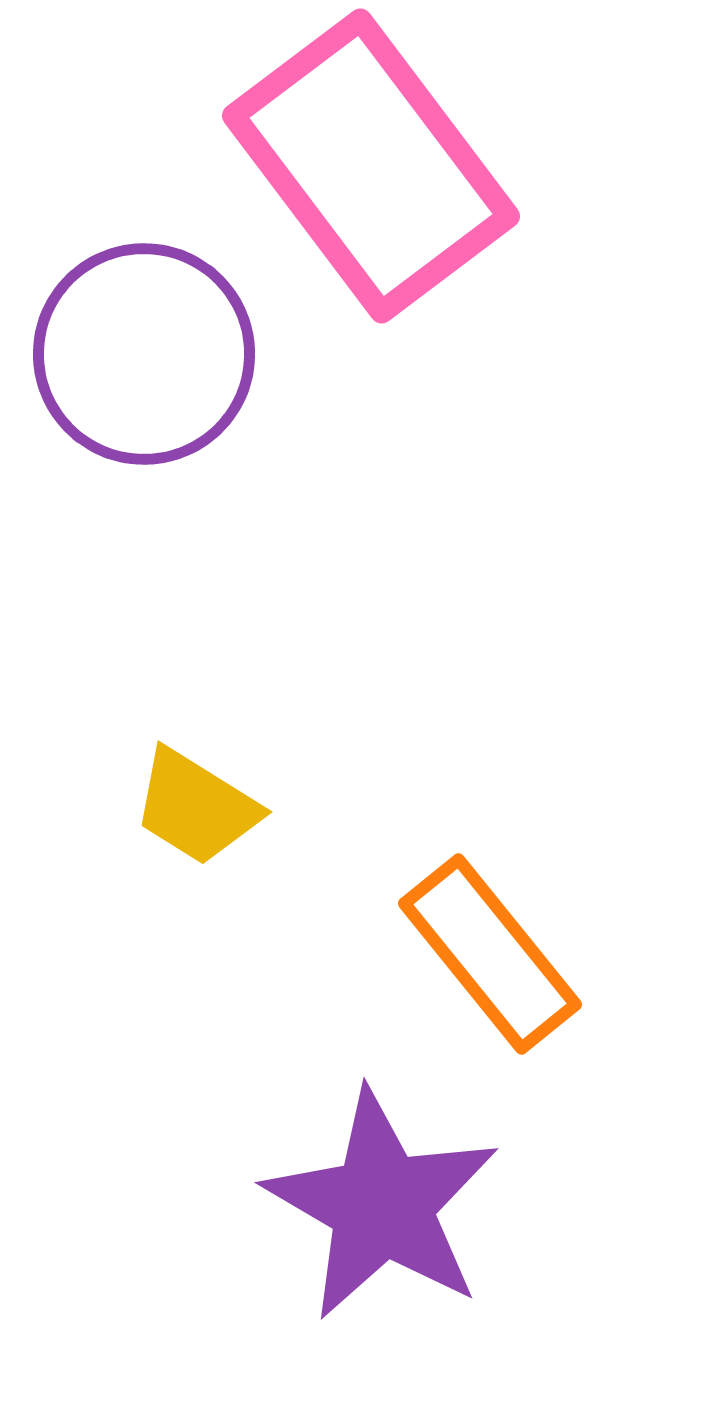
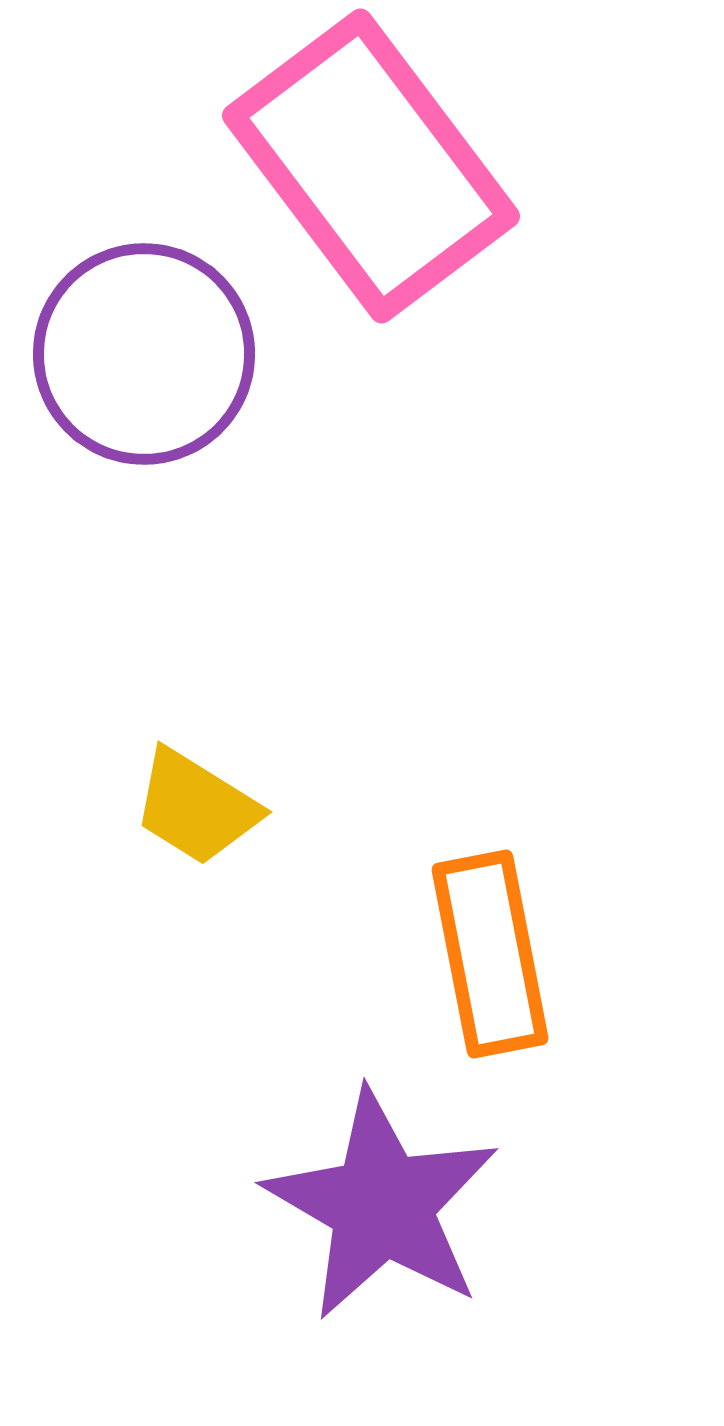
orange rectangle: rotated 28 degrees clockwise
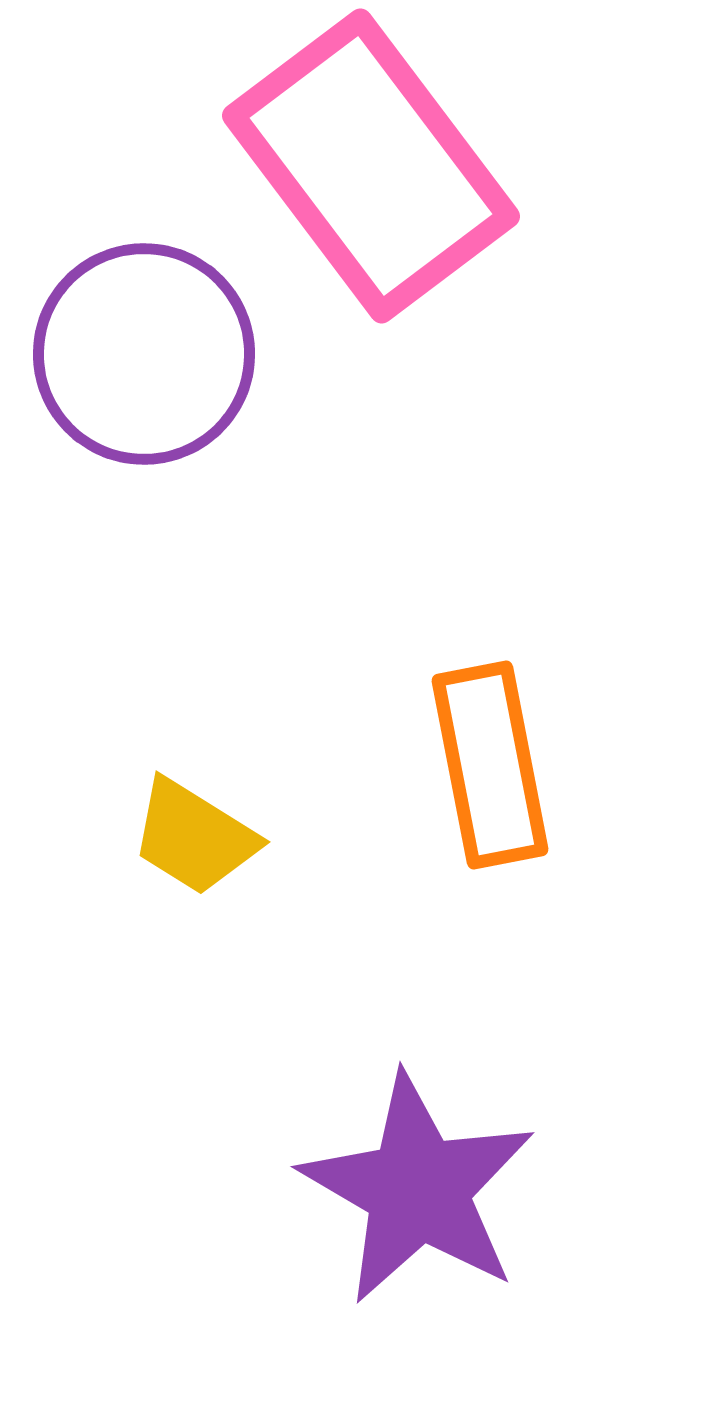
yellow trapezoid: moved 2 px left, 30 px down
orange rectangle: moved 189 px up
purple star: moved 36 px right, 16 px up
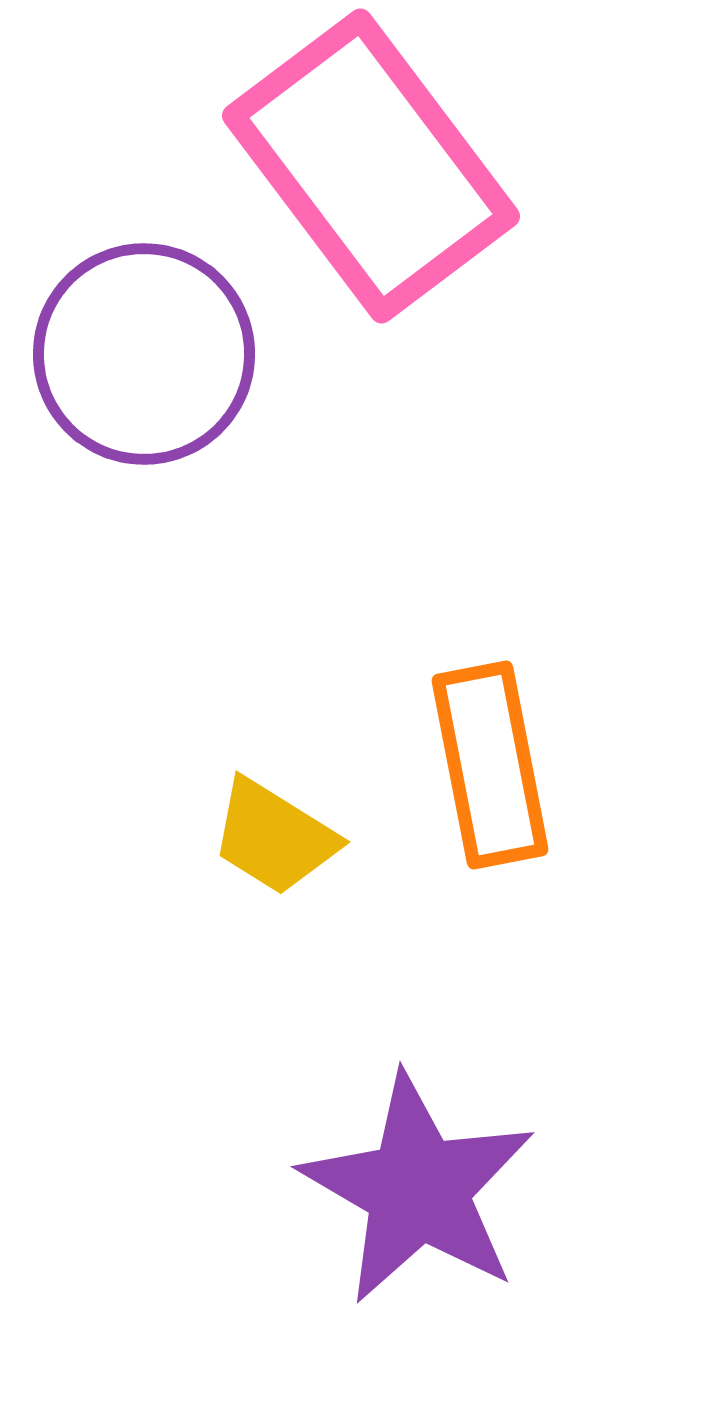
yellow trapezoid: moved 80 px right
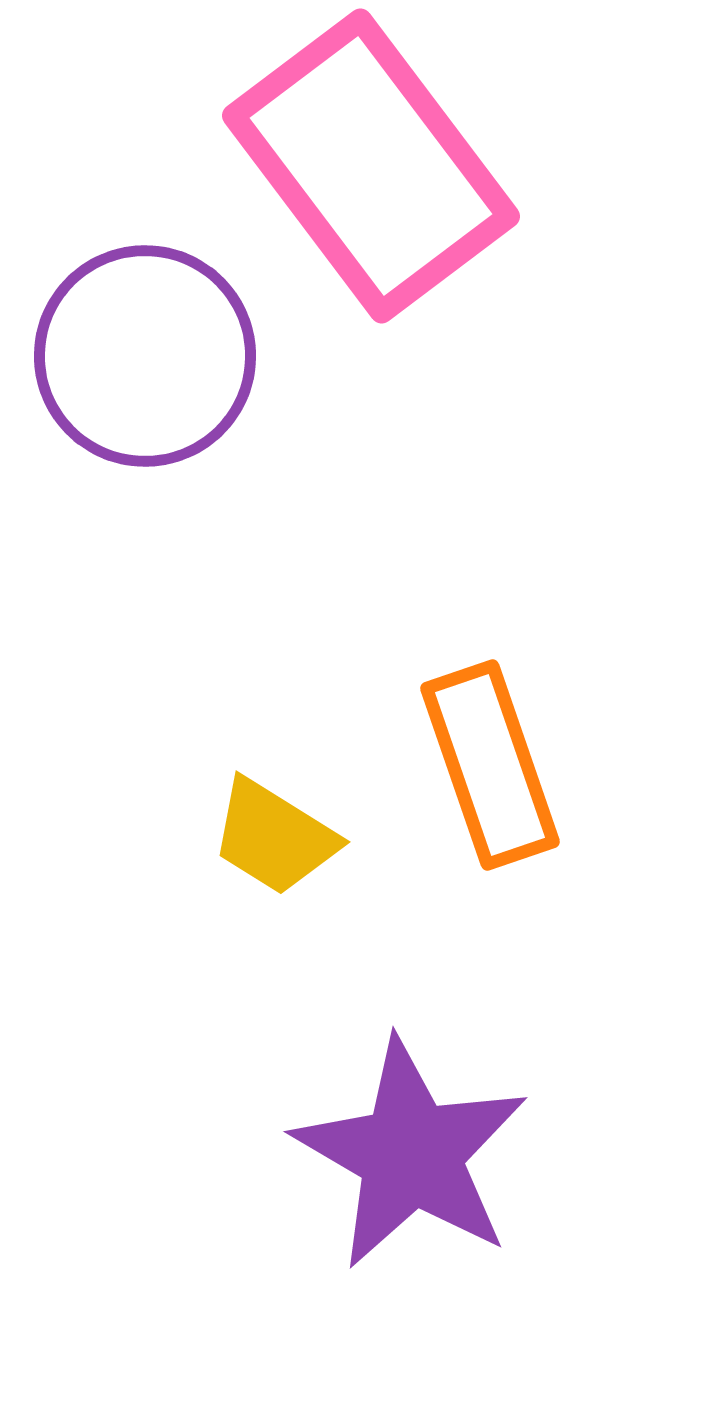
purple circle: moved 1 px right, 2 px down
orange rectangle: rotated 8 degrees counterclockwise
purple star: moved 7 px left, 35 px up
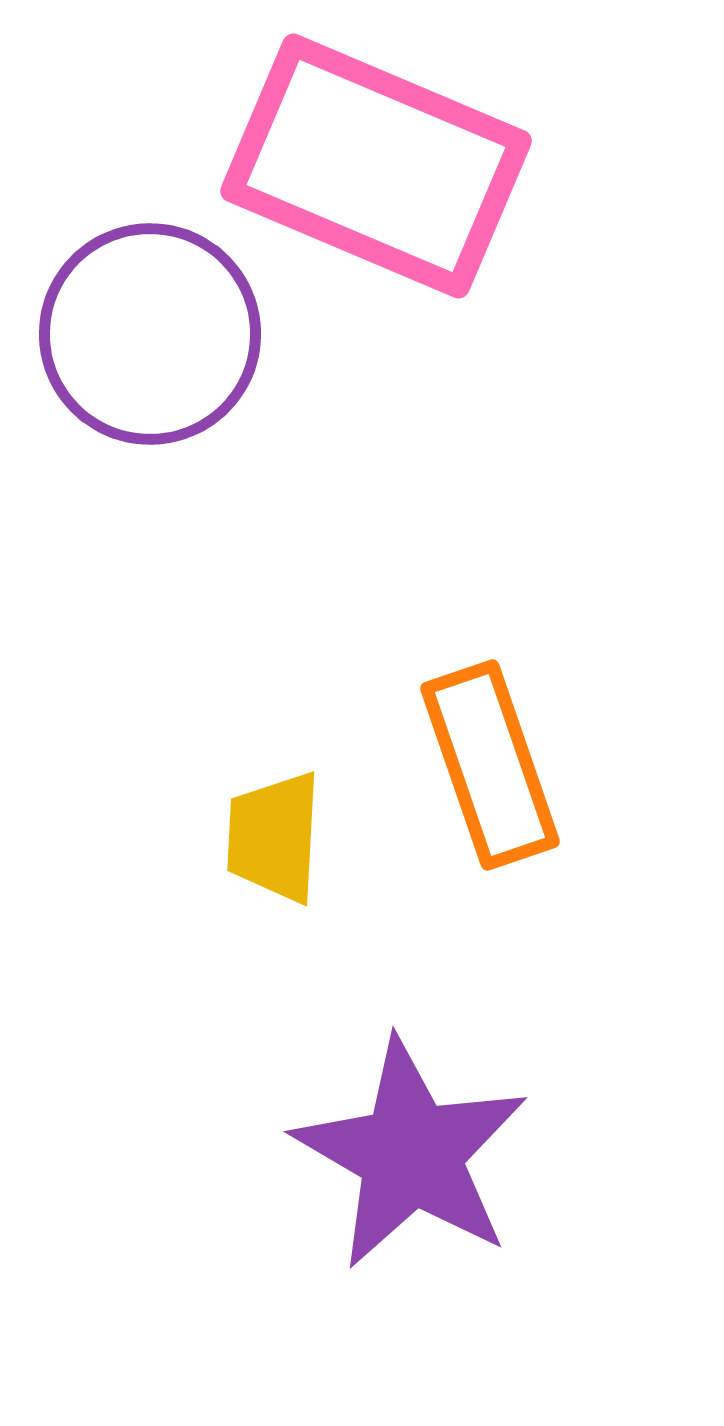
pink rectangle: moved 5 px right; rotated 30 degrees counterclockwise
purple circle: moved 5 px right, 22 px up
yellow trapezoid: rotated 61 degrees clockwise
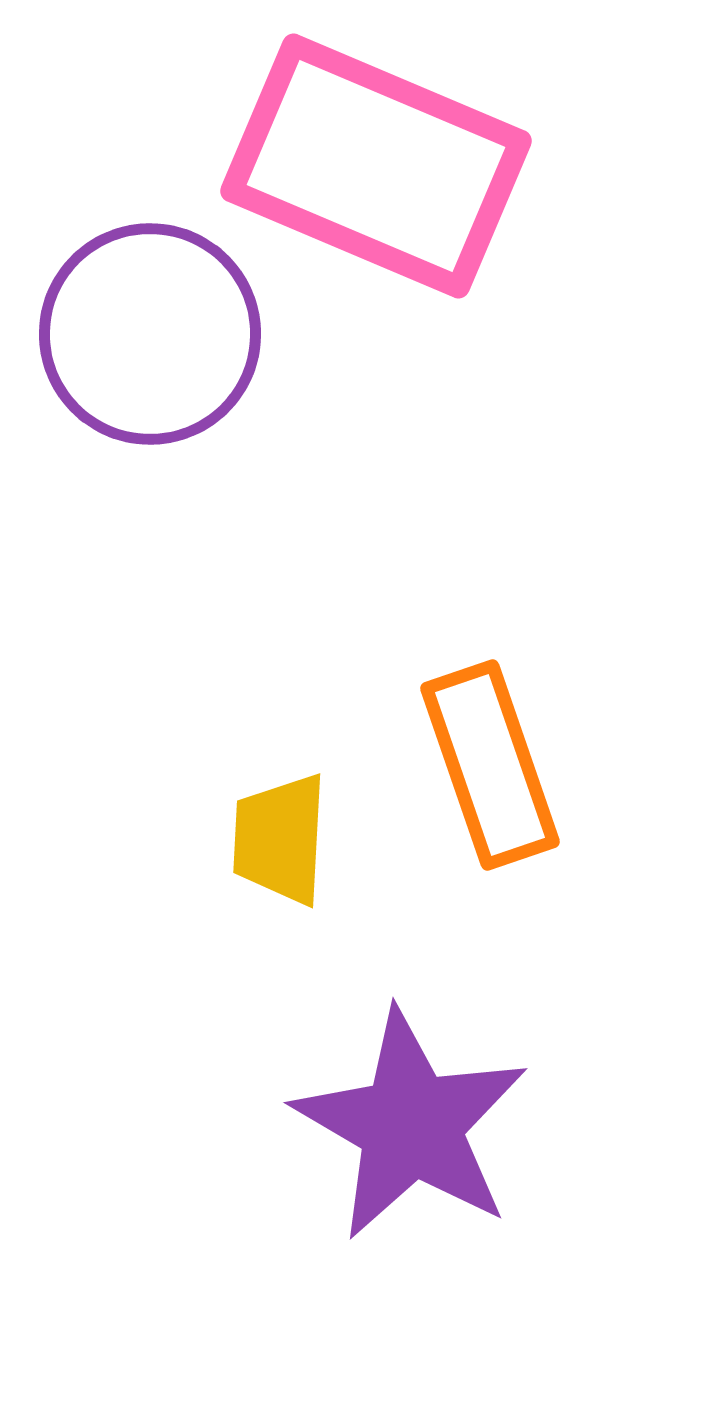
yellow trapezoid: moved 6 px right, 2 px down
purple star: moved 29 px up
